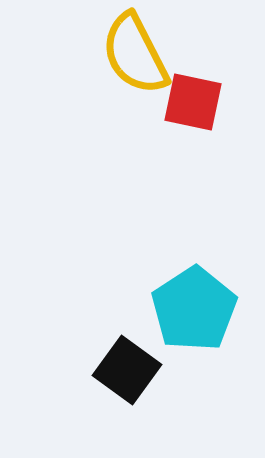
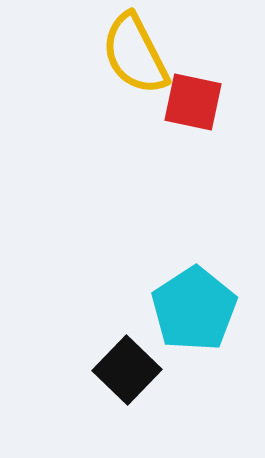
black square: rotated 8 degrees clockwise
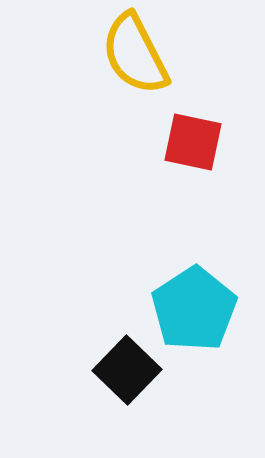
red square: moved 40 px down
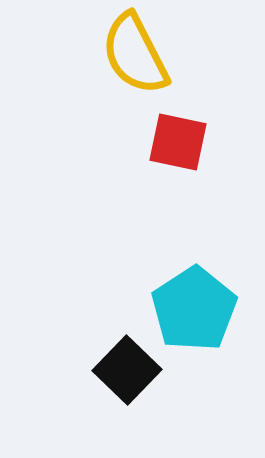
red square: moved 15 px left
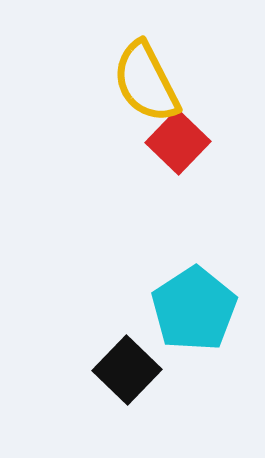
yellow semicircle: moved 11 px right, 28 px down
red square: rotated 32 degrees clockwise
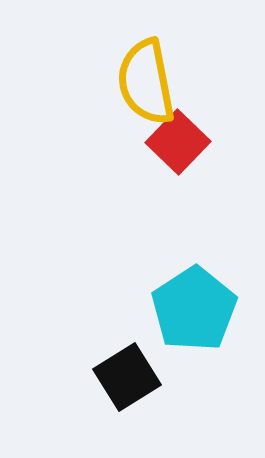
yellow semicircle: rotated 16 degrees clockwise
black square: moved 7 px down; rotated 14 degrees clockwise
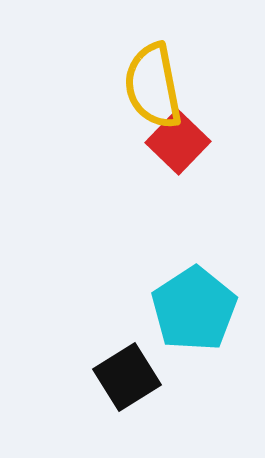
yellow semicircle: moved 7 px right, 4 px down
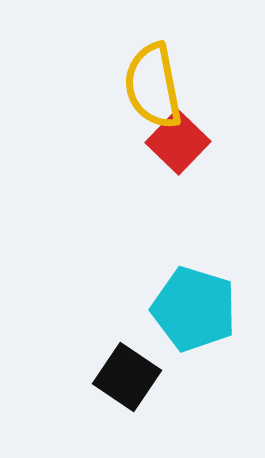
cyan pentagon: rotated 22 degrees counterclockwise
black square: rotated 24 degrees counterclockwise
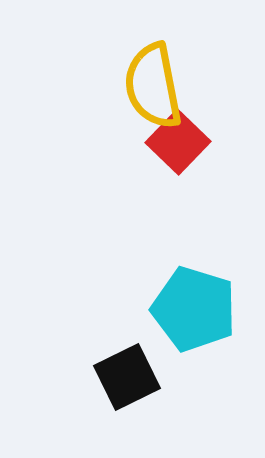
black square: rotated 30 degrees clockwise
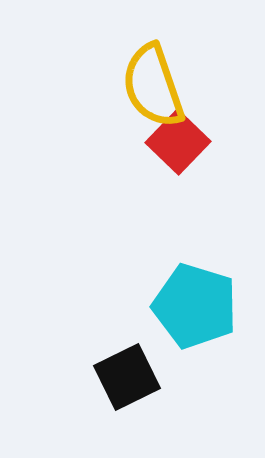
yellow semicircle: rotated 8 degrees counterclockwise
cyan pentagon: moved 1 px right, 3 px up
